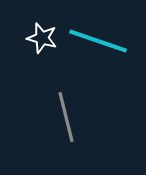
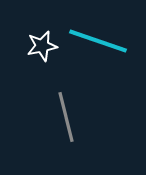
white star: moved 8 px down; rotated 28 degrees counterclockwise
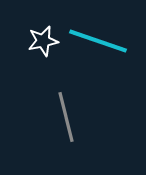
white star: moved 1 px right, 5 px up
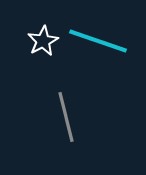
white star: rotated 16 degrees counterclockwise
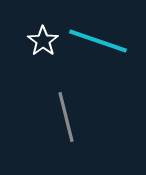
white star: rotated 8 degrees counterclockwise
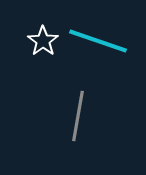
gray line: moved 12 px right, 1 px up; rotated 24 degrees clockwise
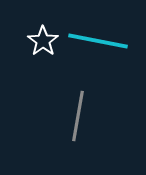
cyan line: rotated 8 degrees counterclockwise
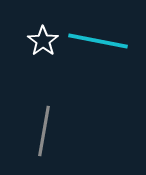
gray line: moved 34 px left, 15 px down
